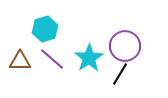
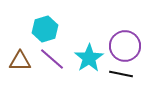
black line: moved 1 px right; rotated 70 degrees clockwise
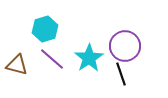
brown triangle: moved 3 px left, 4 px down; rotated 15 degrees clockwise
black line: rotated 60 degrees clockwise
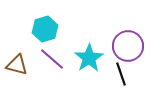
purple circle: moved 3 px right
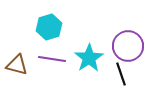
cyan hexagon: moved 4 px right, 2 px up
purple line: rotated 32 degrees counterclockwise
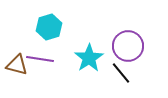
purple line: moved 12 px left
black line: moved 1 px up; rotated 20 degrees counterclockwise
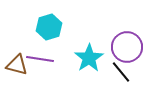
purple circle: moved 1 px left, 1 px down
black line: moved 1 px up
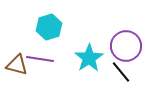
purple circle: moved 1 px left, 1 px up
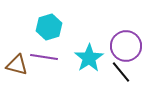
purple line: moved 4 px right, 2 px up
